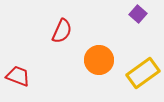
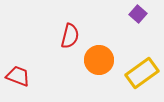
red semicircle: moved 8 px right, 5 px down; rotated 10 degrees counterclockwise
yellow rectangle: moved 1 px left
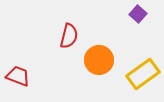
red semicircle: moved 1 px left
yellow rectangle: moved 1 px right, 1 px down
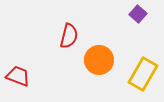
yellow rectangle: rotated 24 degrees counterclockwise
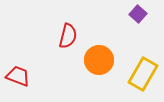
red semicircle: moved 1 px left
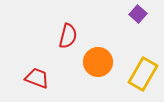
orange circle: moved 1 px left, 2 px down
red trapezoid: moved 19 px right, 2 px down
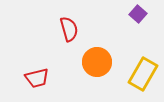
red semicircle: moved 1 px right, 7 px up; rotated 30 degrees counterclockwise
orange circle: moved 1 px left
red trapezoid: rotated 145 degrees clockwise
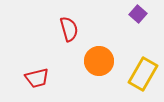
orange circle: moved 2 px right, 1 px up
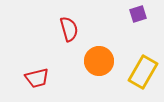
purple square: rotated 30 degrees clockwise
yellow rectangle: moved 2 px up
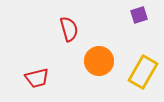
purple square: moved 1 px right, 1 px down
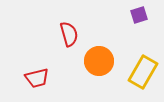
red semicircle: moved 5 px down
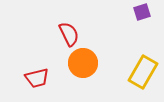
purple square: moved 3 px right, 3 px up
red semicircle: rotated 10 degrees counterclockwise
orange circle: moved 16 px left, 2 px down
